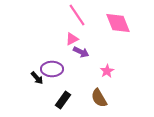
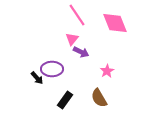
pink diamond: moved 3 px left
pink triangle: rotated 24 degrees counterclockwise
black rectangle: moved 2 px right
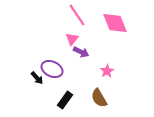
purple ellipse: rotated 25 degrees clockwise
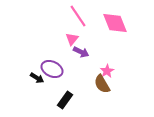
pink line: moved 1 px right, 1 px down
black arrow: rotated 16 degrees counterclockwise
brown semicircle: moved 3 px right, 14 px up
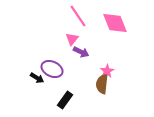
brown semicircle: rotated 36 degrees clockwise
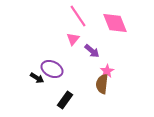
pink triangle: moved 1 px right
purple arrow: moved 11 px right, 1 px up; rotated 14 degrees clockwise
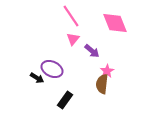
pink line: moved 7 px left
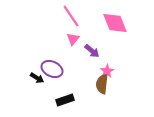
black rectangle: rotated 36 degrees clockwise
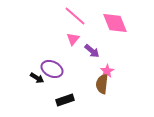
pink line: moved 4 px right; rotated 15 degrees counterclockwise
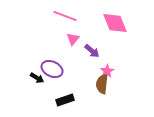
pink line: moved 10 px left; rotated 20 degrees counterclockwise
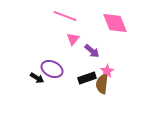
black rectangle: moved 22 px right, 22 px up
